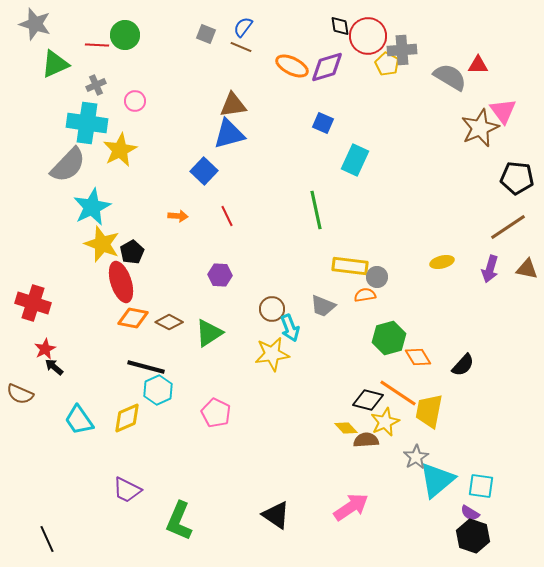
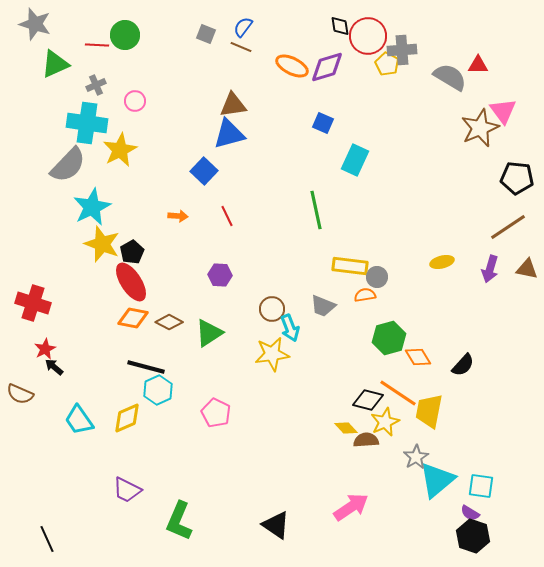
red ellipse at (121, 282): moved 10 px right; rotated 15 degrees counterclockwise
black triangle at (276, 515): moved 10 px down
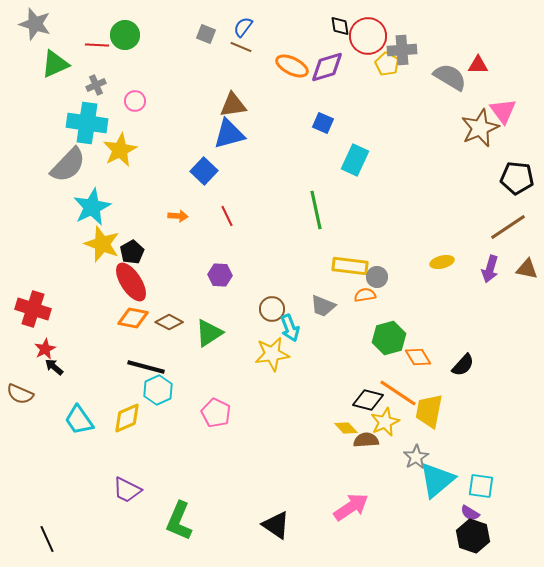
red cross at (33, 303): moved 6 px down
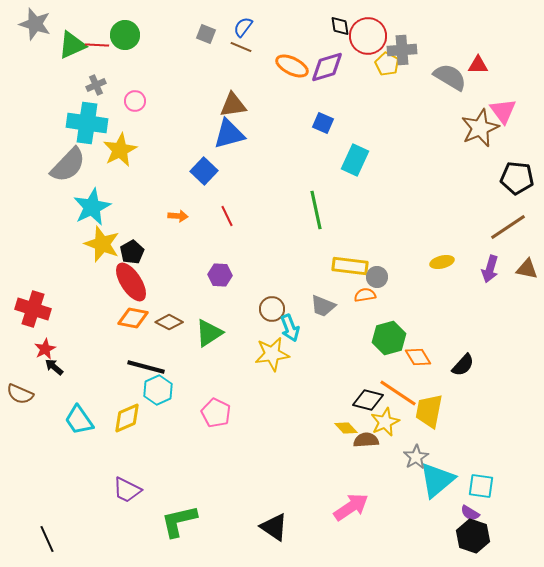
green triangle at (55, 64): moved 17 px right, 19 px up
green L-shape at (179, 521): rotated 54 degrees clockwise
black triangle at (276, 525): moved 2 px left, 2 px down
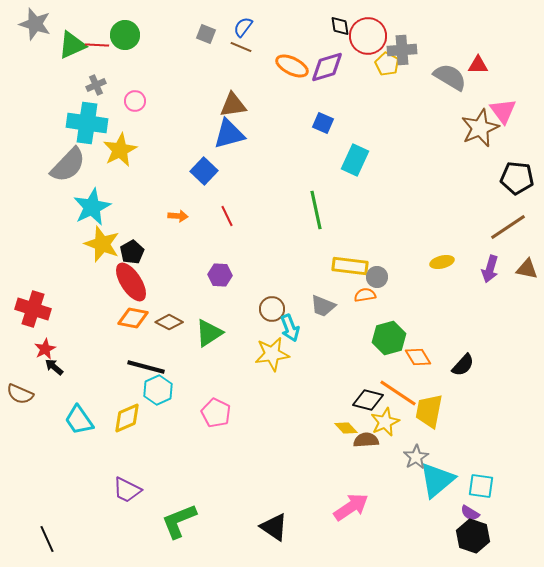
green L-shape at (179, 521): rotated 9 degrees counterclockwise
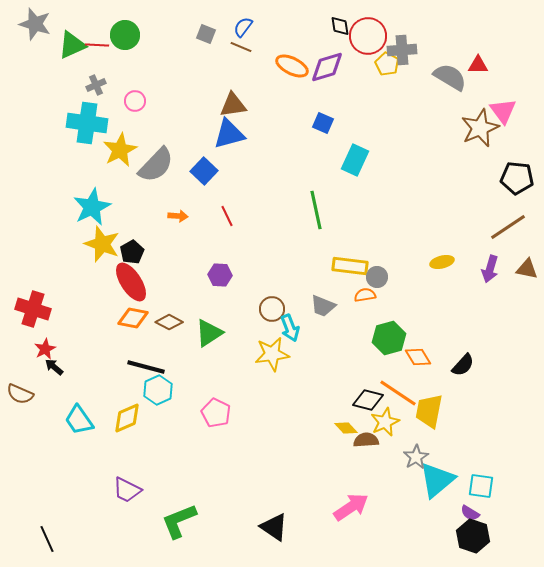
gray semicircle at (68, 165): moved 88 px right
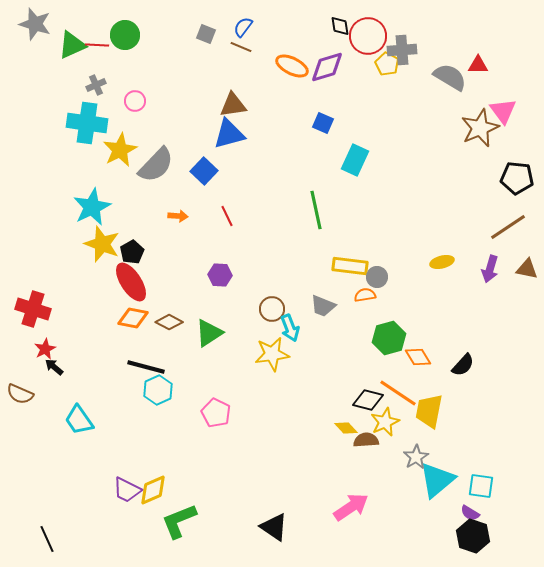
yellow diamond at (127, 418): moved 26 px right, 72 px down
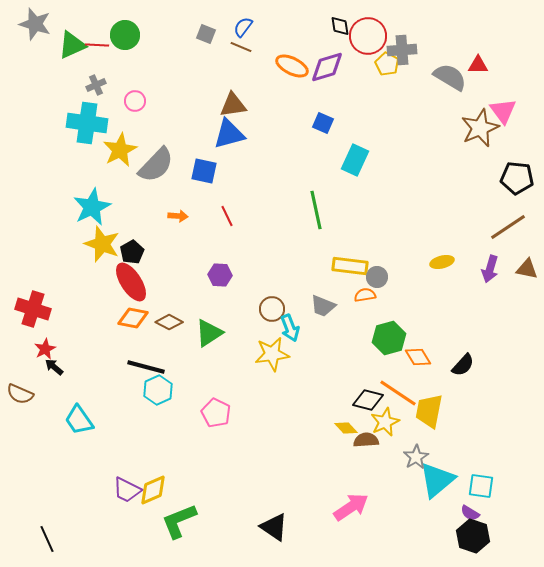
blue square at (204, 171): rotated 32 degrees counterclockwise
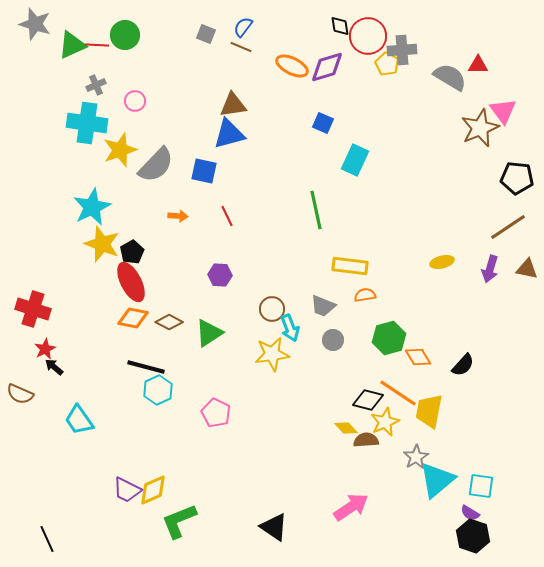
yellow star at (120, 150): rotated 8 degrees clockwise
gray circle at (377, 277): moved 44 px left, 63 px down
red ellipse at (131, 282): rotated 6 degrees clockwise
